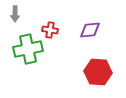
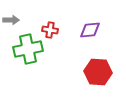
gray arrow: moved 4 px left, 6 px down; rotated 91 degrees counterclockwise
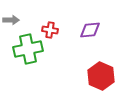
red hexagon: moved 3 px right, 4 px down; rotated 20 degrees clockwise
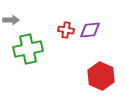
red cross: moved 16 px right
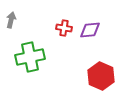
gray arrow: rotated 77 degrees counterclockwise
red cross: moved 2 px left, 2 px up
green cross: moved 2 px right, 8 px down
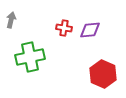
red hexagon: moved 2 px right, 2 px up
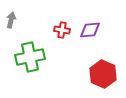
red cross: moved 2 px left, 2 px down
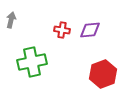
green cross: moved 2 px right, 5 px down
red hexagon: rotated 16 degrees clockwise
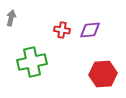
gray arrow: moved 2 px up
red hexagon: rotated 16 degrees clockwise
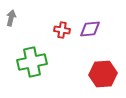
purple diamond: moved 1 px up
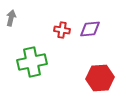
red hexagon: moved 3 px left, 4 px down
